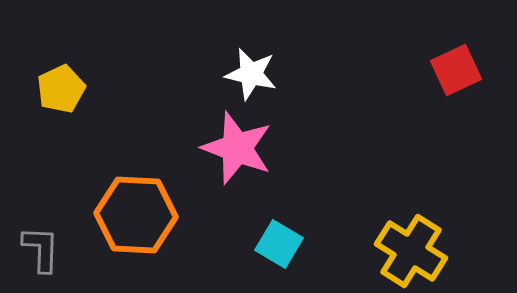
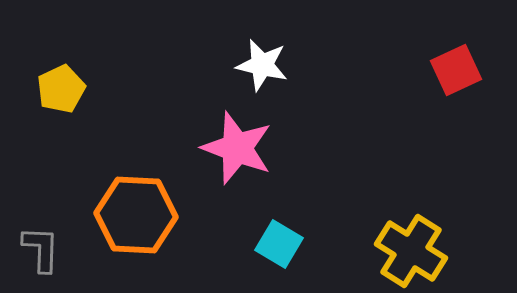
white star: moved 11 px right, 9 px up
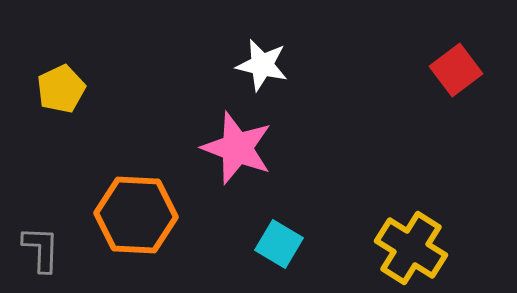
red square: rotated 12 degrees counterclockwise
yellow cross: moved 3 px up
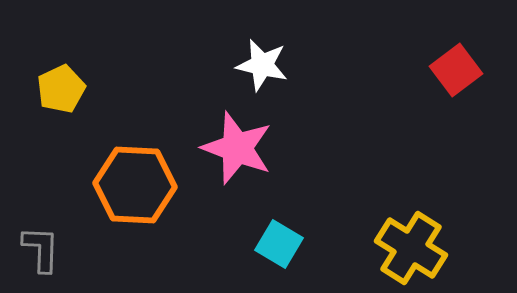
orange hexagon: moved 1 px left, 30 px up
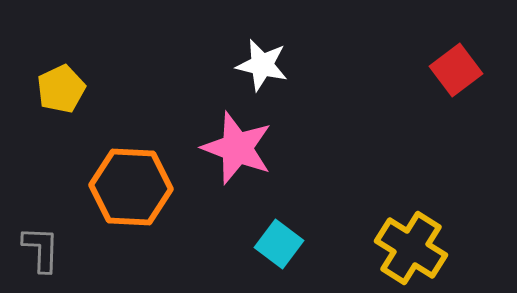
orange hexagon: moved 4 px left, 2 px down
cyan square: rotated 6 degrees clockwise
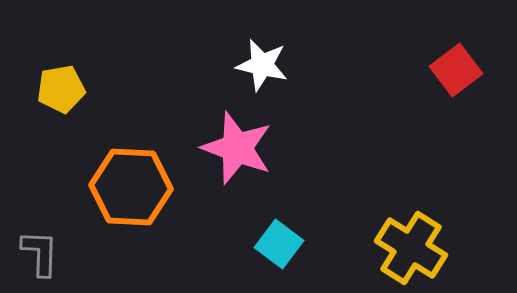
yellow pentagon: rotated 15 degrees clockwise
gray L-shape: moved 1 px left, 4 px down
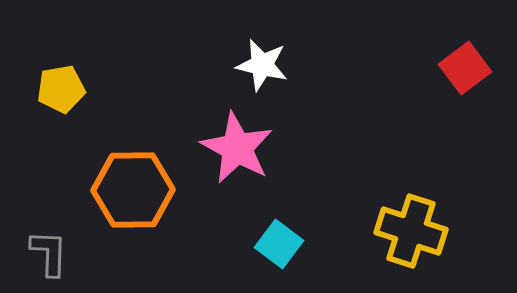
red square: moved 9 px right, 2 px up
pink star: rotated 8 degrees clockwise
orange hexagon: moved 2 px right, 3 px down; rotated 4 degrees counterclockwise
yellow cross: moved 17 px up; rotated 14 degrees counterclockwise
gray L-shape: moved 9 px right
